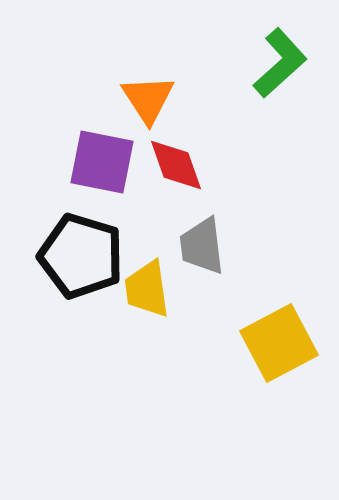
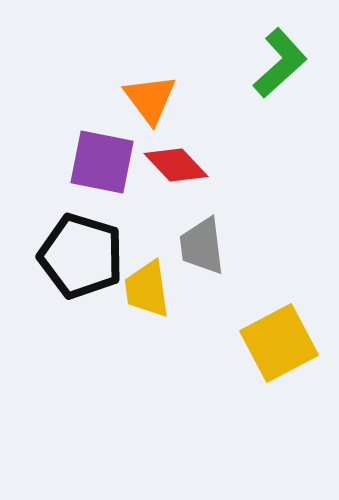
orange triangle: moved 2 px right; rotated 4 degrees counterclockwise
red diamond: rotated 24 degrees counterclockwise
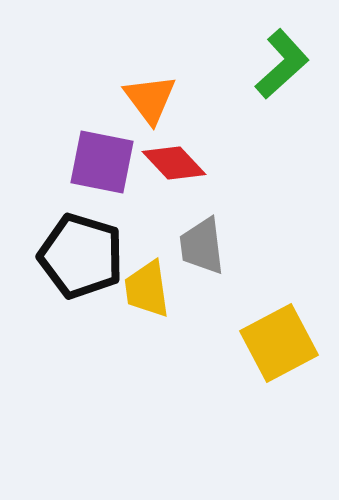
green L-shape: moved 2 px right, 1 px down
red diamond: moved 2 px left, 2 px up
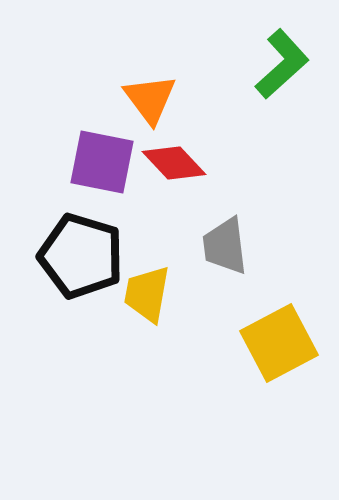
gray trapezoid: moved 23 px right
yellow trapezoid: moved 5 px down; rotated 18 degrees clockwise
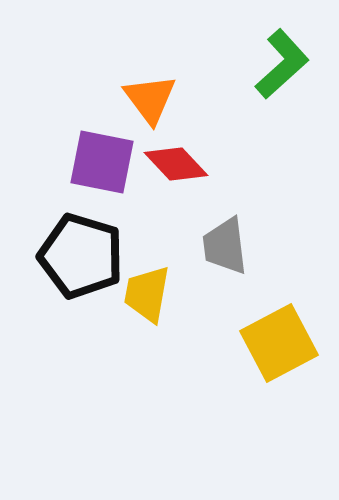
red diamond: moved 2 px right, 1 px down
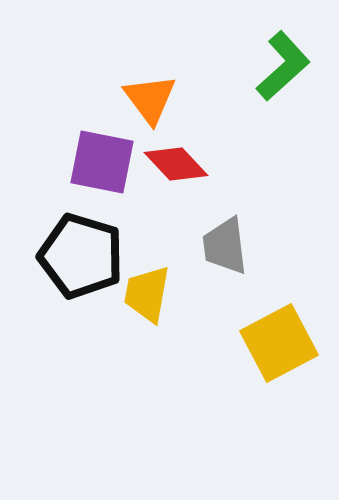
green L-shape: moved 1 px right, 2 px down
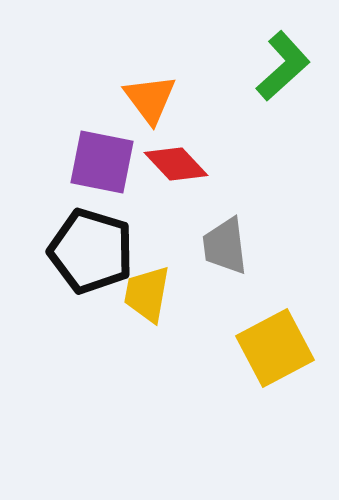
black pentagon: moved 10 px right, 5 px up
yellow square: moved 4 px left, 5 px down
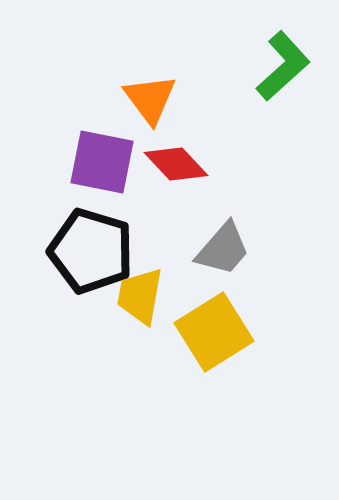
gray trapezoid: moved 2 px left, 3 px down; rotated 132 degrees counterclockwise
yellow trapezoid: moved 7 px left, 2 px down
yellow square: moved 61 px left, 16 px up; rotated 4 degrees counterclockwise
